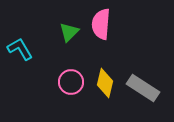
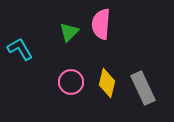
yellow diamond: moved 2 px right
gray rectangle: rotated 32 degrees clockwise
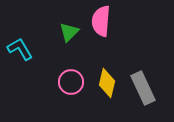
pink semicircle: moved 3 px up
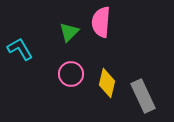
pink semicircle: moved 1 px down
pink circle: moved 8 px up
gray rectangle: moved 8 px down
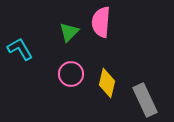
gray rectangle: moved 2 px right, 4 px down
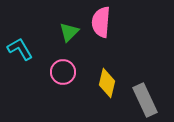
pink circle: moved 8 px left, 2 px up
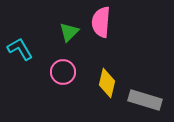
gray rectangle: rotated 48 degrees counterclockwise
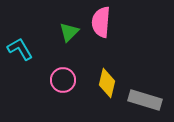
pink circle: moved 8 px down
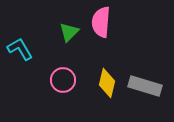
gray rectangle: moved 14 px up
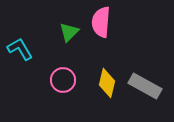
gray rectangle: rotated 12 degrees clockwise
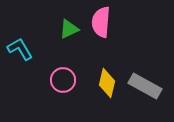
green triangle: moved 3 px up; rotated 20 degrees clockwise
